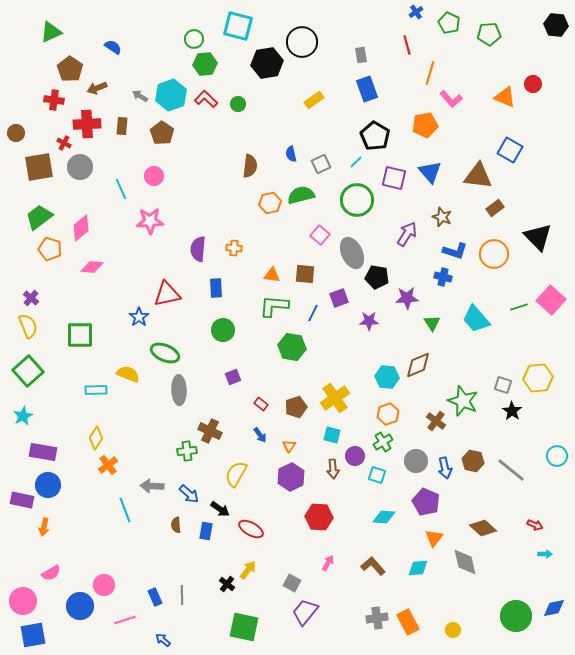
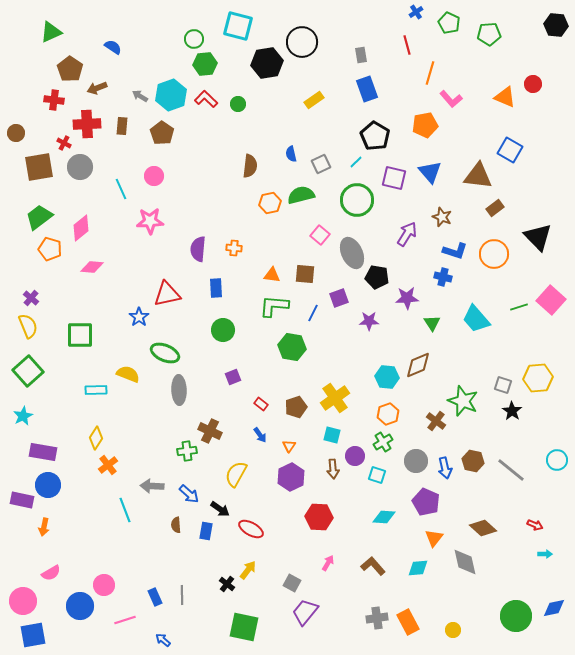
cyan circle at (557, 456): moved 4 px down
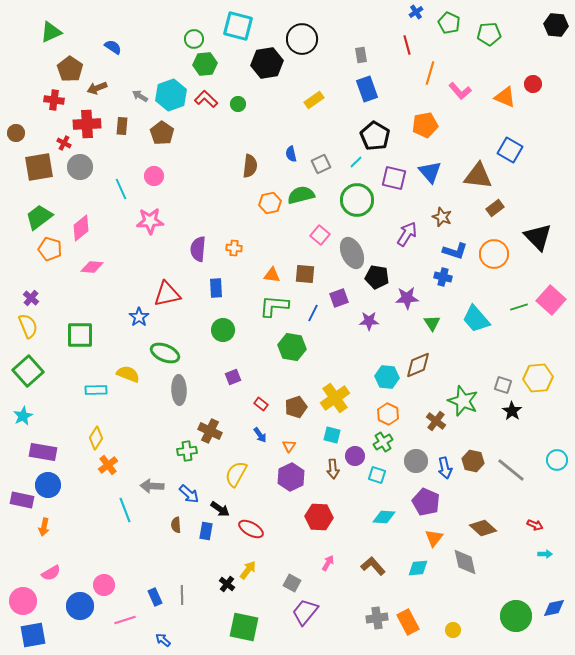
black circle at (302, 42): moved 3 px up
pink L-shape at (451, 99): moved 9 px right, 8 px up
orange hexagon at (388, 414): rotated 15 degrees counterclockwise
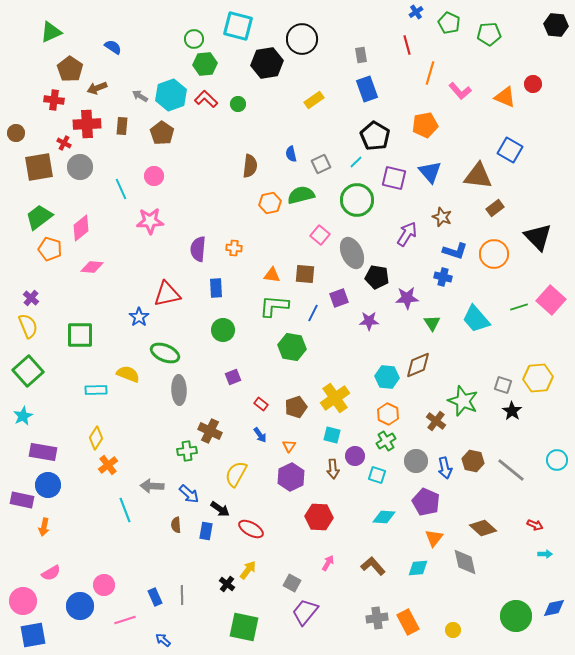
green cross at (383, 442): moved 3 px right, 1 px up
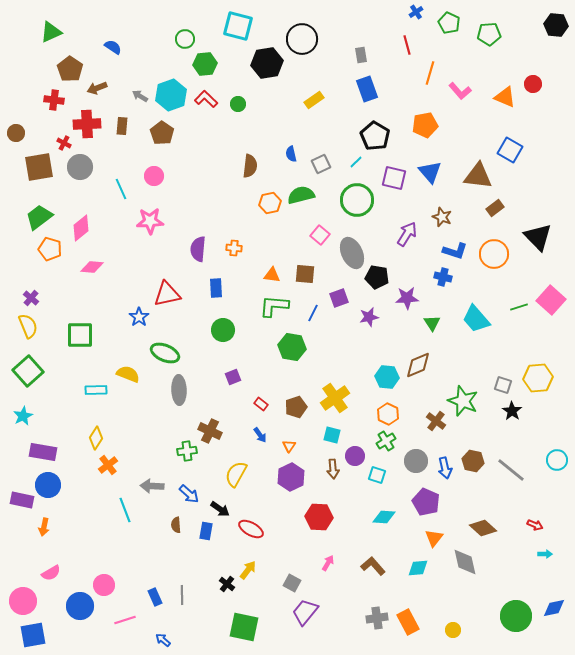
green circle at (194, 39): moved 9 px left
purple star at (369, 321): moved 4 px up; rotated 12 degrees counterclockwise
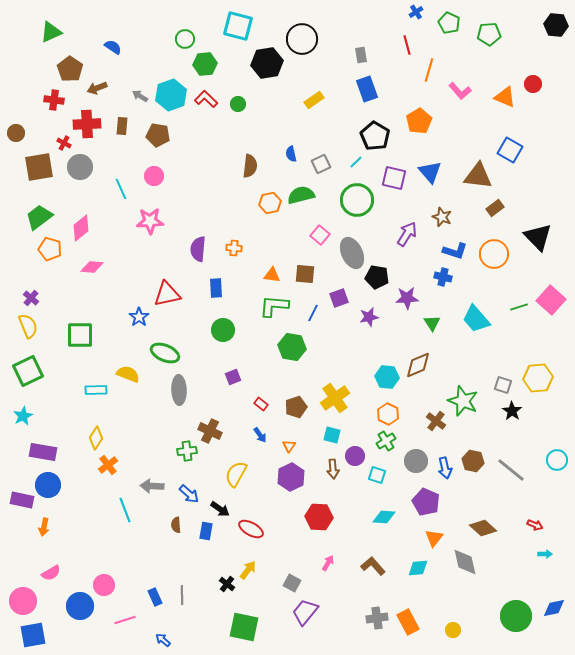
orange line at (430, 73): moved 1 px left, 3 px up
orange pentagon at (425, 125): moved 6 px left, 4 px up; rotated 20 degrees counterclockwise
brown pentagon at (162, 133): moved 4 px left, 2 px down; rotated 25 degrees counterclockwise
green square at (28, 371): rotated 16 degrees clockwise
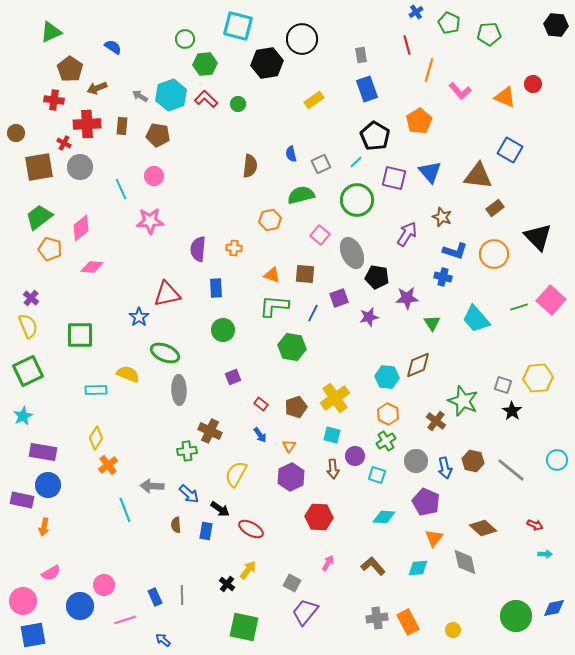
orange hexagon at (270, 203): moved 17 px down
orange triangle at (272, 275): rotated 12 degrees clockwise
